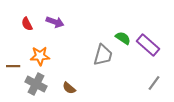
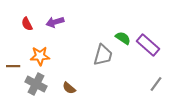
purple arrow: rotated 144 degrees clockwise
gray line: moved 2 px right, 1 px down
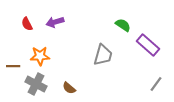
green semicircle: moved 13 px up
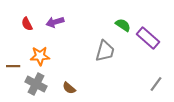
purple rectangle: moved 7 px up
gray trapezoid: moved 2 px right, 4 px up
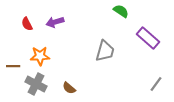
green semicircle: moved 2 px left, 14 px up
